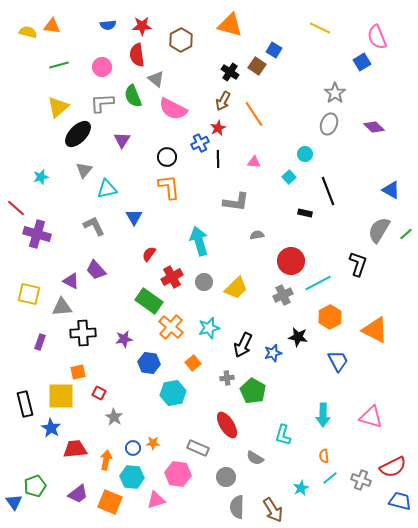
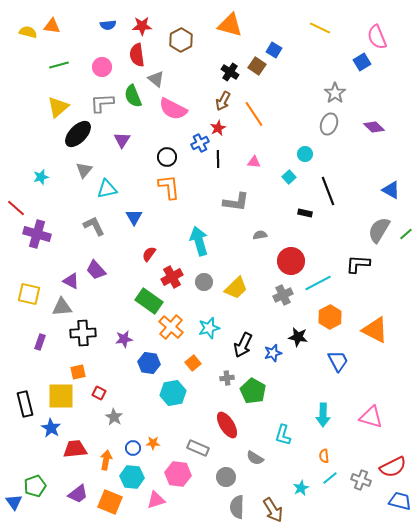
gray semicircle at (257, 235): moved 3 px right
black L-shape at (358, 264): rotated 105 degrees counterclockwise
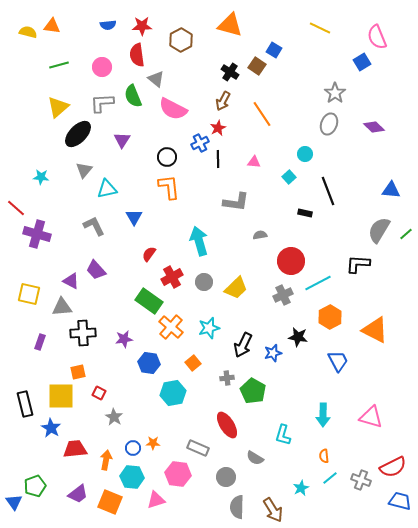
orange line at (254, 114): moved 8 px right
cyan star at (41, 177): rotated 21 degrees clockwise
blue triangle at (391, 190): rotated 24 degrees counterclockwise
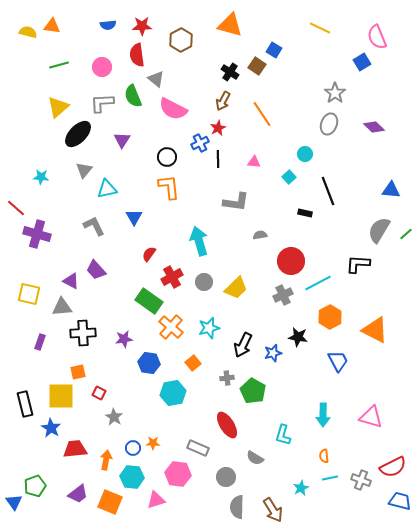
cyan line at (330, 478): rotated 28 degrees clockwise
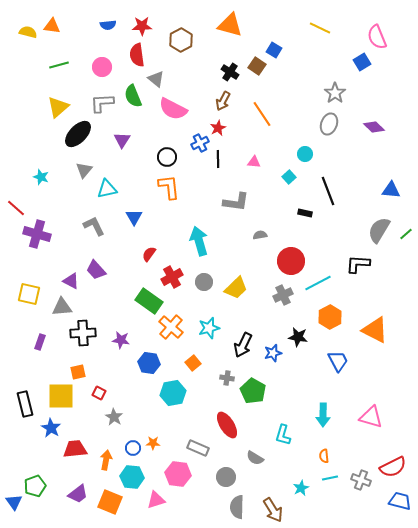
cyan star at (41, 177): rotated 14 degrees clockwise
purple star at (124, 339): moved 3 px left, 1 px down; rotated 18 degrees clockwise
gray cross at (227, 378): rotated 16 degrees clockwise
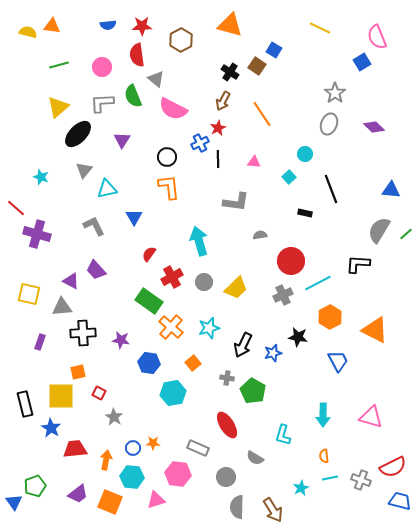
black line at (328, 191): moved 3 px right, 2 px up
